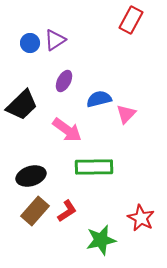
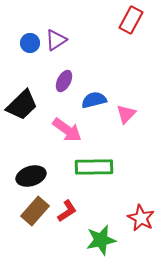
purple triangle: moved 1 px right
blue semicircle: moved 5 px left, 1 px down
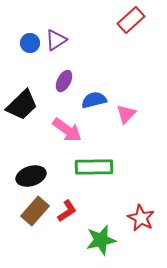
red rectangle: rotated 20 degrees clockwise
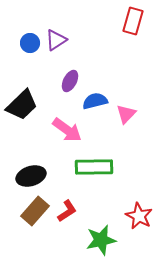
red rectangle: moved 2 px right, 1 px down; rotated 32 degrees counterclockwise
purple ellipse: moved 6 px right
blue semicircle: moved 1 px right, 1 px down
red star: moved 2 px left, 2 px up
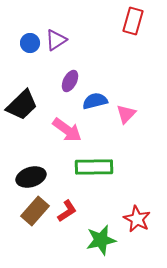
black ellipse: moved 1 px down
red star: moved 2 px left, 3 px down
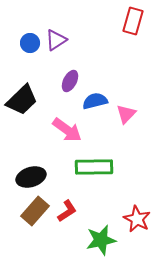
black trapezoid: moved 5 px up
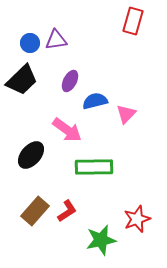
purple triangle: rotated 25 degrees clockwise
black trapezoid: moved 20 px up
black ellipse: moved 22 px up; rotated 32 degrees counterclockwise
red star: rotated 24 degrees clockwise
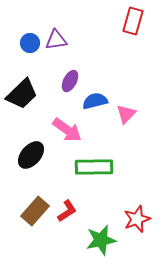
black trapezoid: moved 14 px down
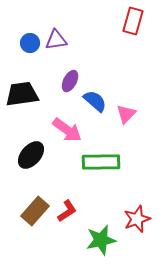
black trapezoid: rotated 144 degrees counterclockwise
blue semicircle: rotated 55 degrees clockwise
green rectangle: moved 7 px right, 5 px up
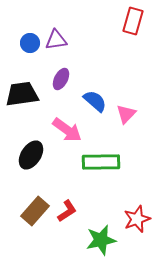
purple ellipse: moved 9 px left, 2 px up
black ellipse: rotated 8 degrees counterclockwise
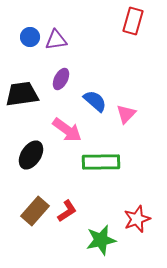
blue circle: moved 6 px up
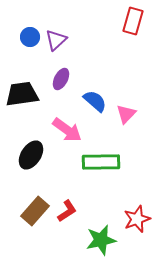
purple triangle: rotated 35 degrees counterclockwise
